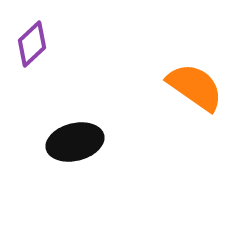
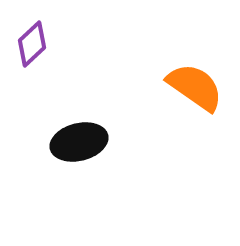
black ellipse: moved 4 px right
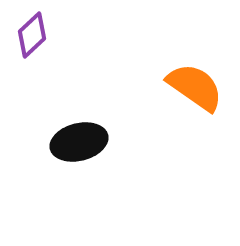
purple diamond: moved 9 px up
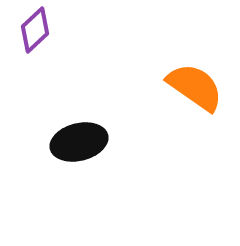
purple diamond: moved 3 px right, 5 px up
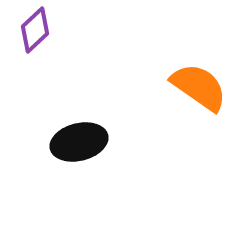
orange semicircle: moved 4 px right
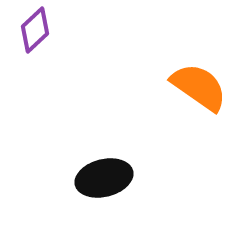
black ellipse: moved 25 px right, 36 px down
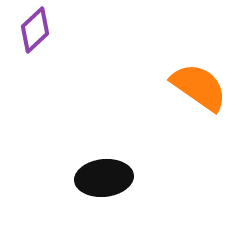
black ellipse: rotated 8 degrees clockwise
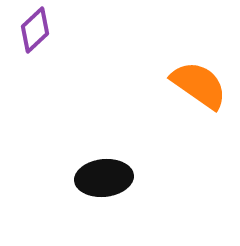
orange semicircle: moved 2 px up
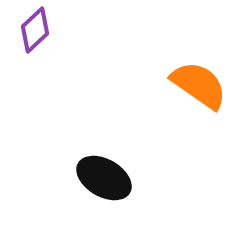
black ellipse: rotated 36 degrees clockwise
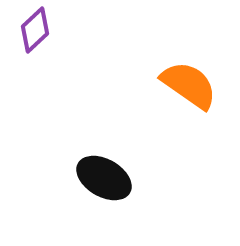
orange semicircle: moved 10 px left
